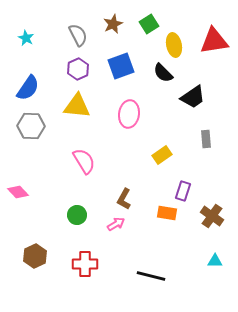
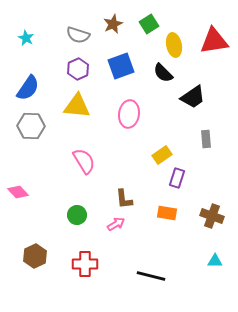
gray semicircle: rotated 135 degrees clockwise
purple rectangle: moved 6 px left, 13 px up
brown L-shape: rotated 35 degrees counterclockwise
brown cross: rotated 15 degrees counterclockwise
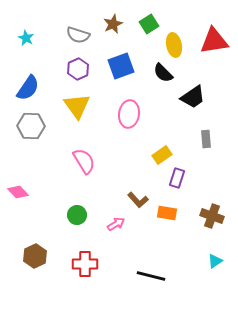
yellow triangle: rotated 48 degrees clockwise
brown L-shape: moved 14 px right, 1 px down; rotated 35 degrees counterclockwise
cyan triangle: rotated 35 degrees counterclockwise
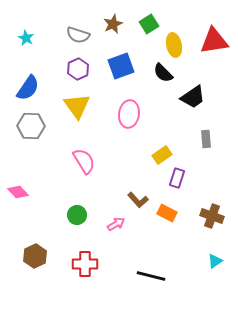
orange rectangle: rotated 18 degrees clockwise
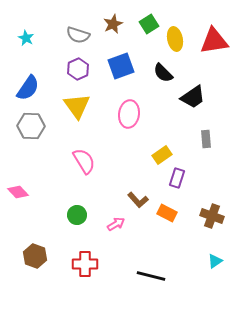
yellow ellipse: moved 1 px right, 6 px up
brown hexagon: rotated 15 degrees counterclockwise
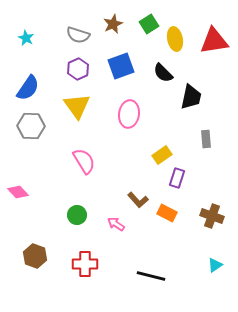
black trapezoid: moved 2 px left; rotated 44 degrees counterclockwise
pink arrow: rotated 114 degrees counterclockwise
cyan triangle: moved 4 px down
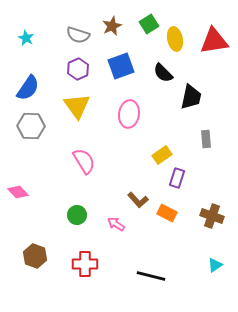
brown star: moved 1 px left, 2 px down
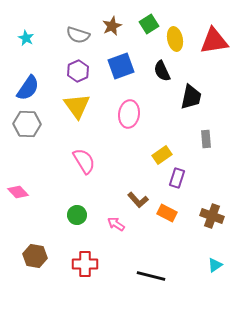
purple hexagon: moved 2 px down
black semicircle: moved 1 px left, 2 px up; rotated 20 degrees clockwise
gray hexagon: moved 4 px left, 2 px up
brown hexagon: rotated 10 degrees counterclockwise
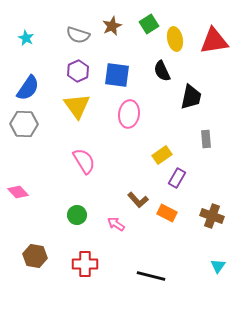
blue square: moved 4 px left, 9 px down; rotated 28 degrees clockwise
gray hexagon: moved 3 px left
purple rectangle: rotated 12 degrees clockwise
cyan triangle: moved 3 px right, 1 px down; rotated 21 degrees counterclockwise
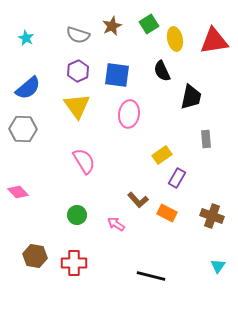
blue semicircle: rotated 16 degrees clockwise
gray hexagon: moved 1 px left, 5 px down
red cross: moved 11 px left, 1 px up
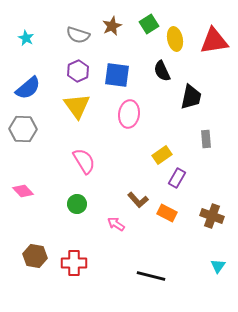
pink diamond: moved 5 px right, 1 px up
green circle: moved 11 px up
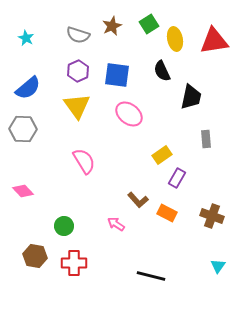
pink ellipse: rotated 60 degrees counterclockwise
green circle: moved 13 px left, 22 px down
